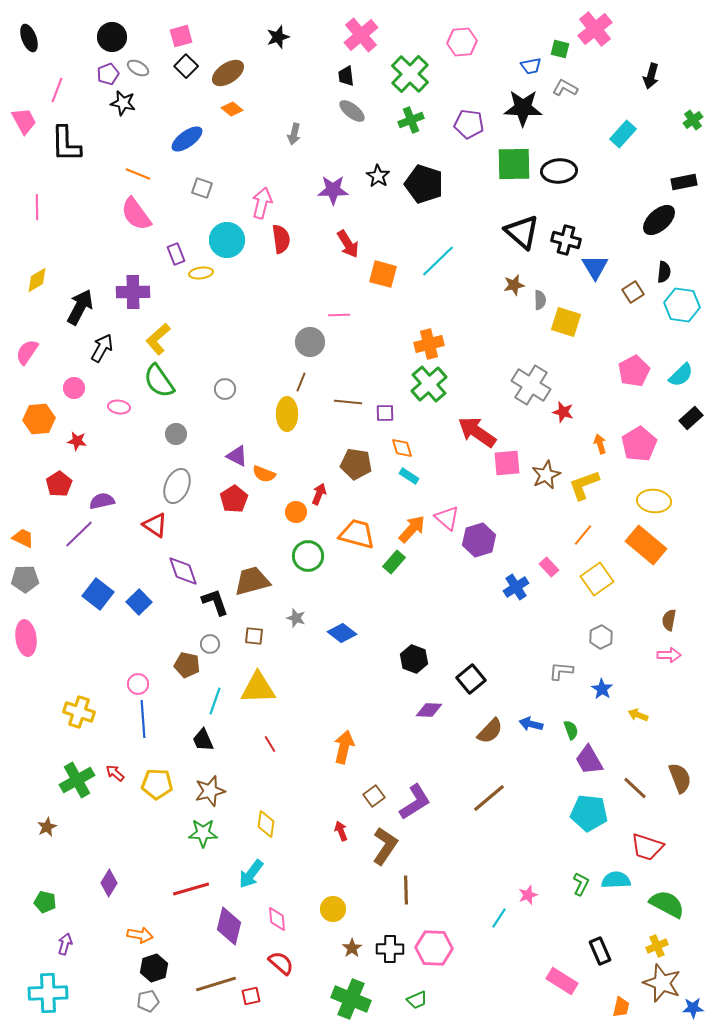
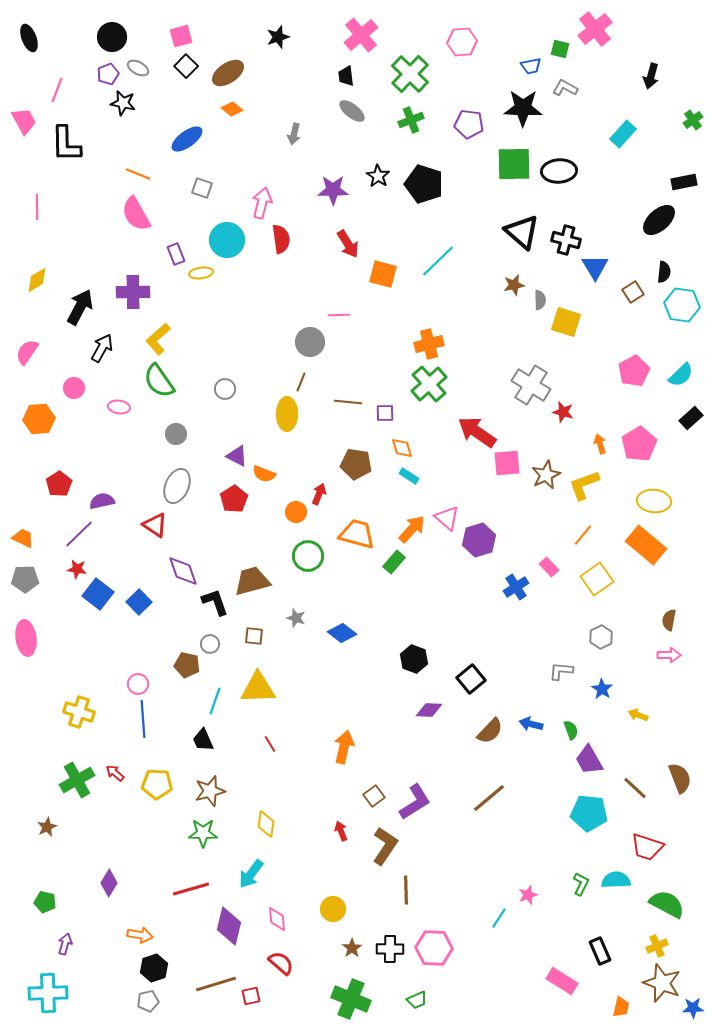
pink semicircle at (136, 214): rotated 6 degrees clockwise
red star at (77, 441): moved 128 px down
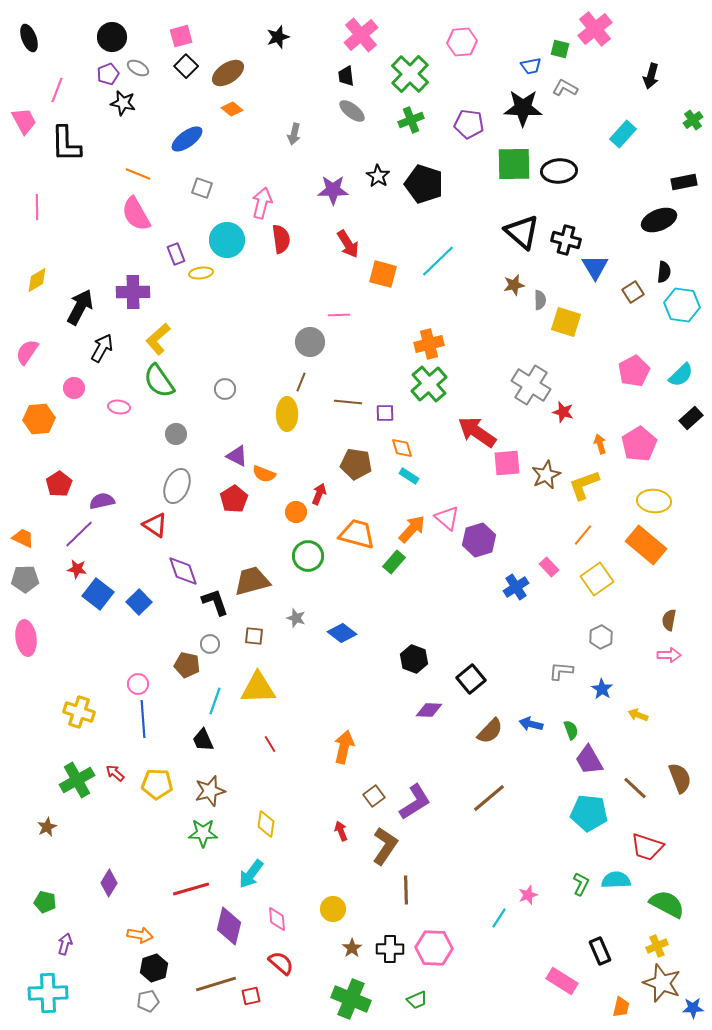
black ellipse at (659, 220): rotated 20 degrees clockwise
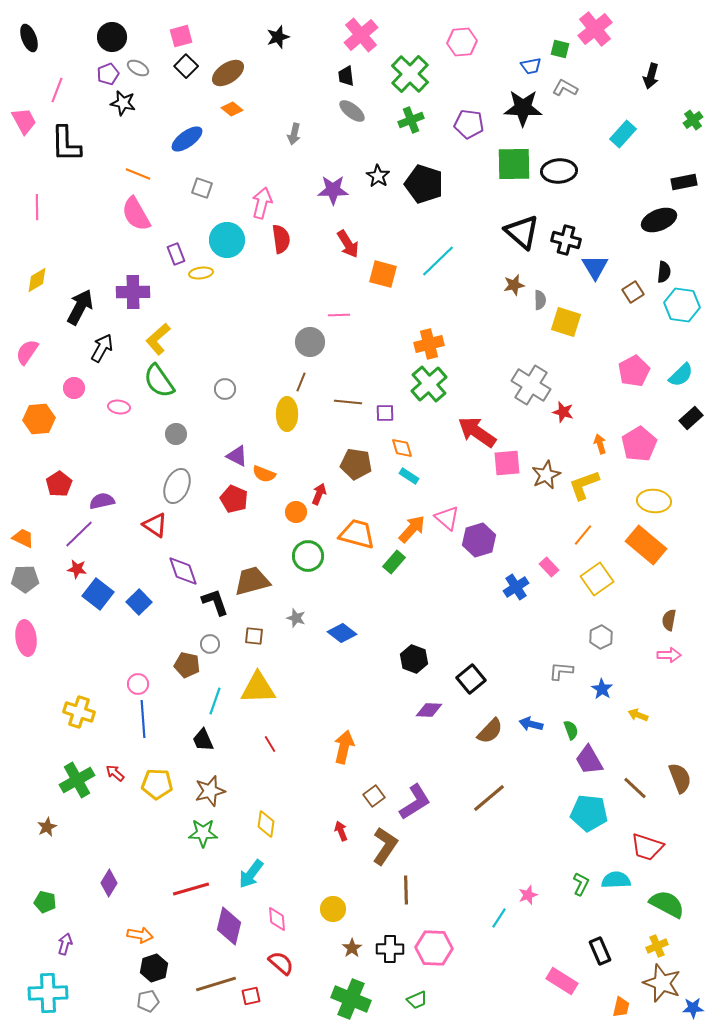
red pentagon at (234, 499): rotated 16 degrees counterclockwise
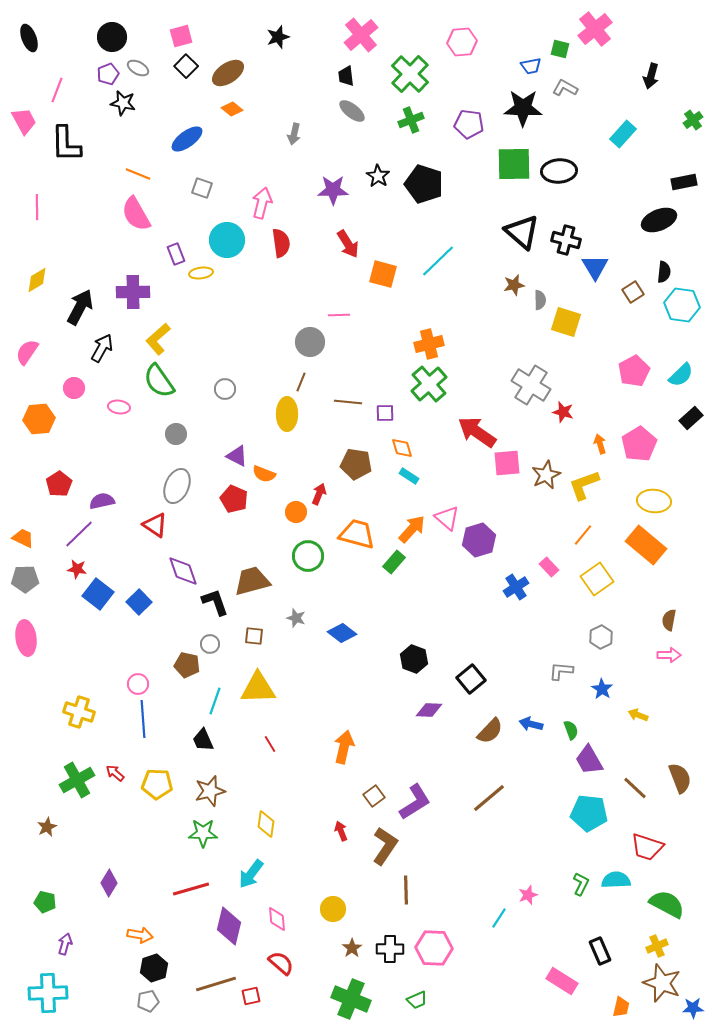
red semicircle at (281, 239): moved 4 px down
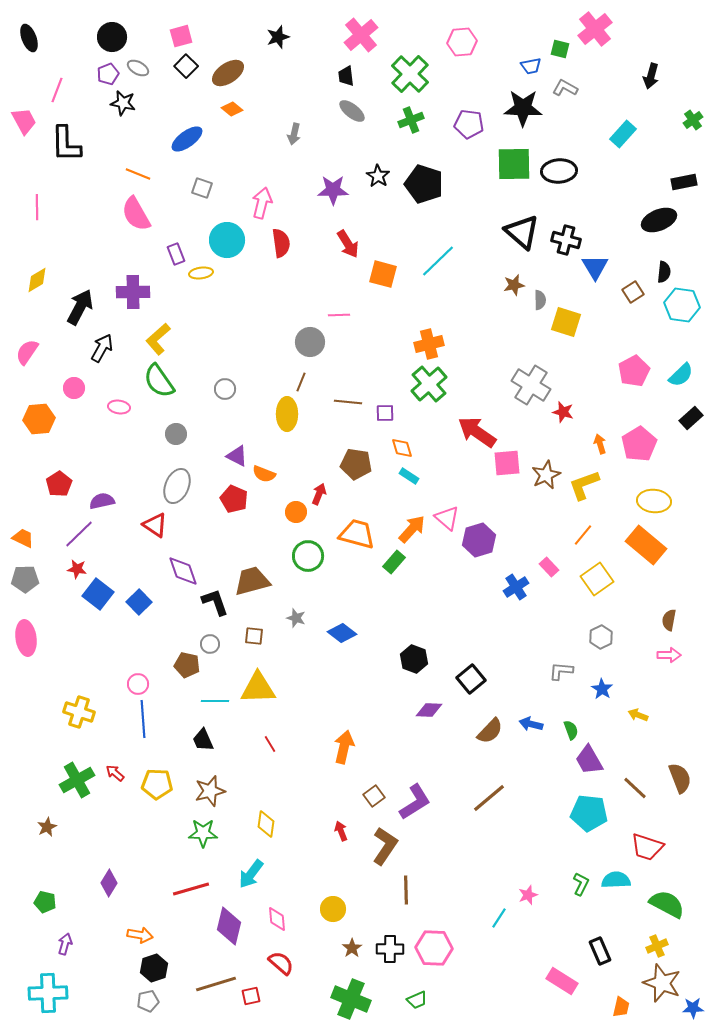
cyan line at (215, 701): rotated 72 degrees clockwise
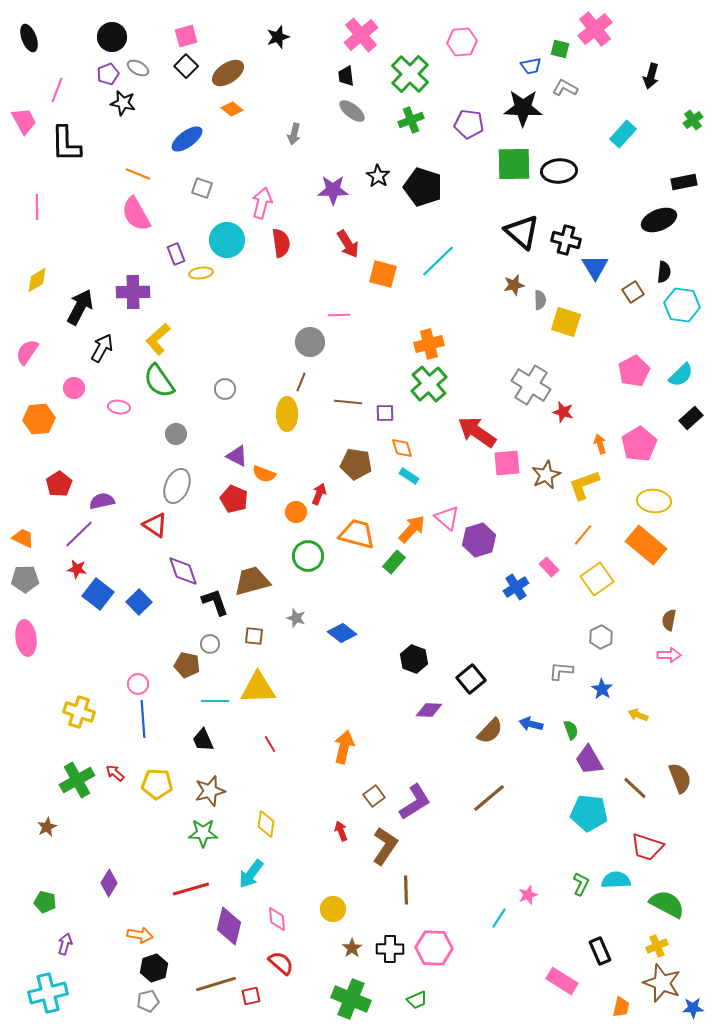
pink square at (181, 36): moved 5 px right
black pentagon at (424, 184): moved 1 px left, 3 px down
cyan cross at (48, 993): rotated 12 degrees counterclockwise
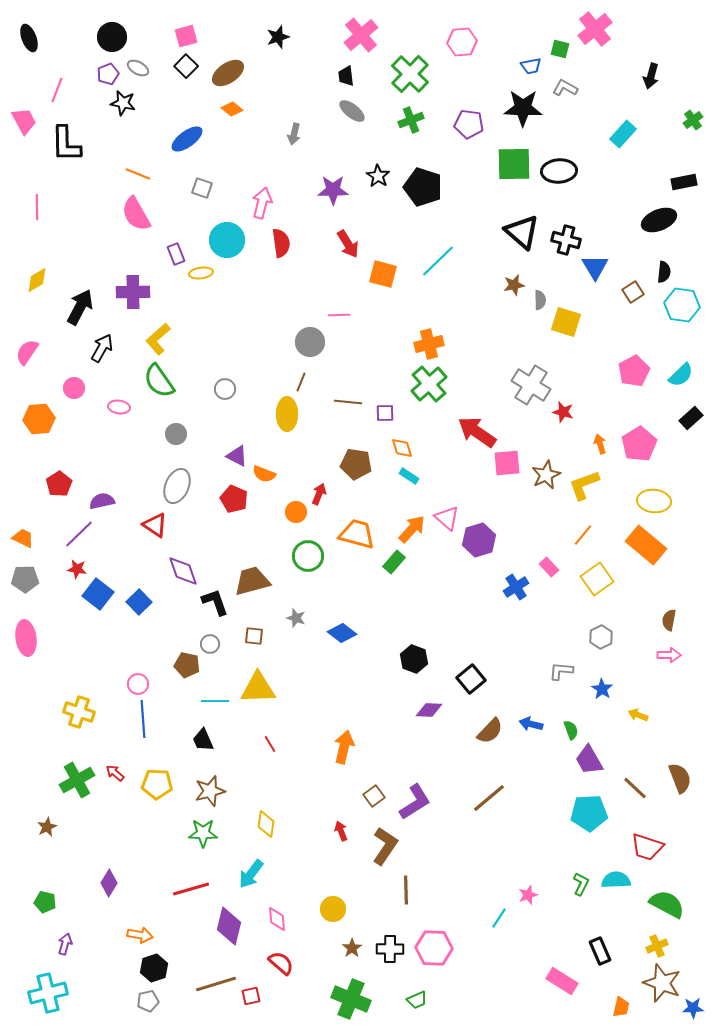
cyan pentagon at (589, 813): rotated 9 degrees counterclockwise
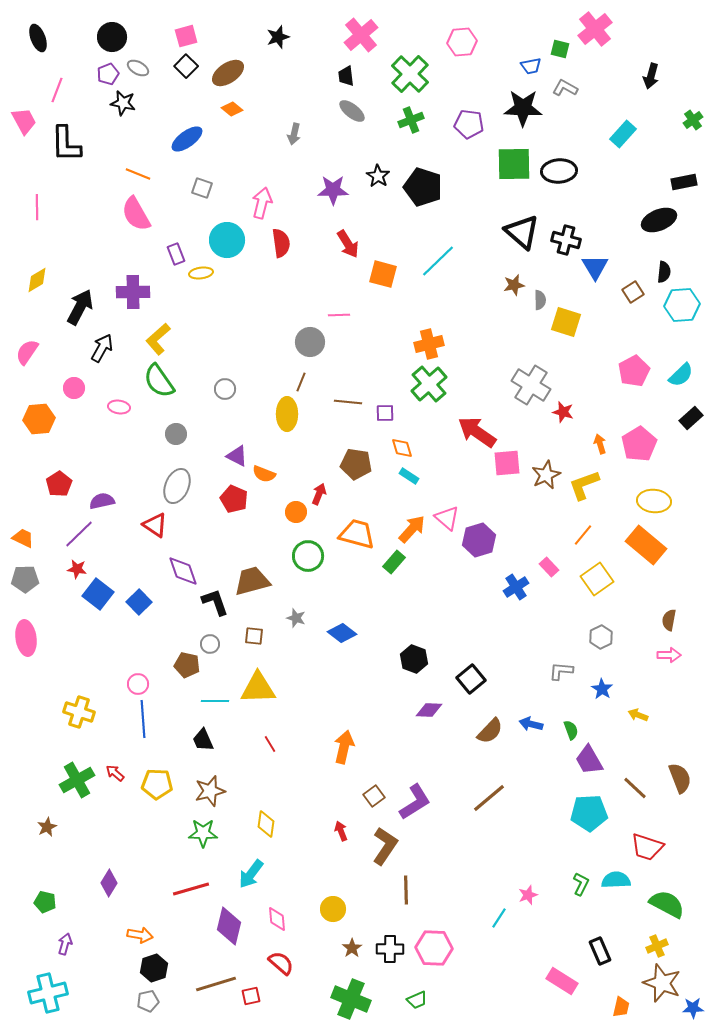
black ellipse at (29, 38): moved 9 px right
cyan hexagon at (682, 305): rotated 12 degrees counterclockwise
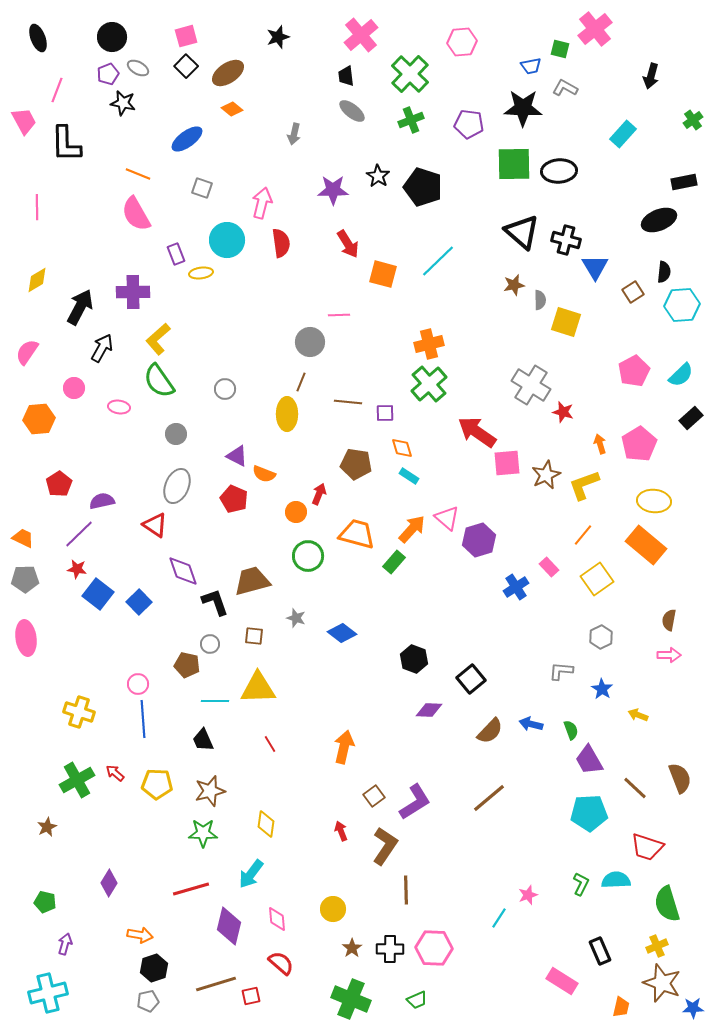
green semicircle at (667, 904): rotated 135 degrees counterclockwise
